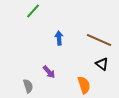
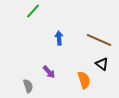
orange semicircle: moved 5 px up
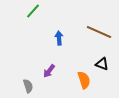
brown line: moved 8 px up
black triangle: rotated 16 degrees counterclockwise
purple arrow: moved 1 px up; rotated 80 degrees clockwise
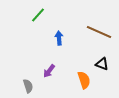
green line: moved 5 px right, 4 px down
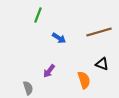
green line: rotated 21 degrees counterclockwise
brown line: rotated 40 degrees counterclockwise
blue arrow: rotated 128 degrees clockwise
gray semicircle: moved 2 px down
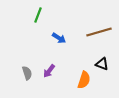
orange semicircle: rotated 36 degrees clockwise
gray semicircle: moved 1 px left, 15 px up
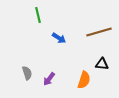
green line: rotated 35 degrees counterclockwise
black triangle: rotated 16 degrees counterclockwise
purple arrow: moved 8 px down
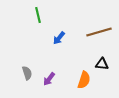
blue arrow: rotated 96 degrees clockwise
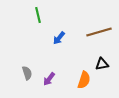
black triangle: rotated 16 degrees counterclockwise
